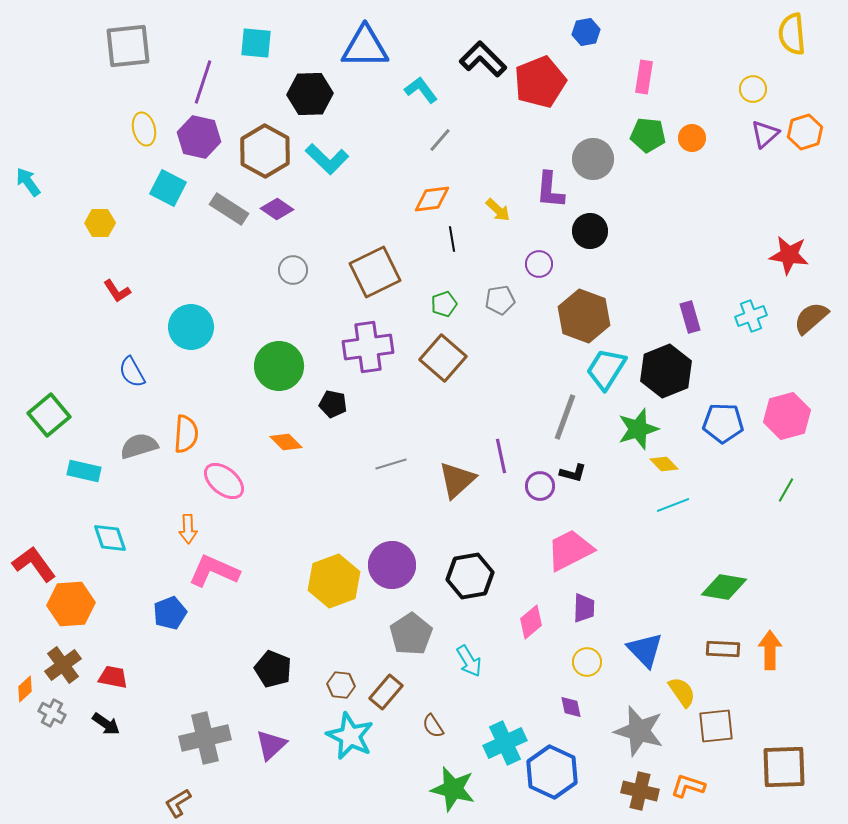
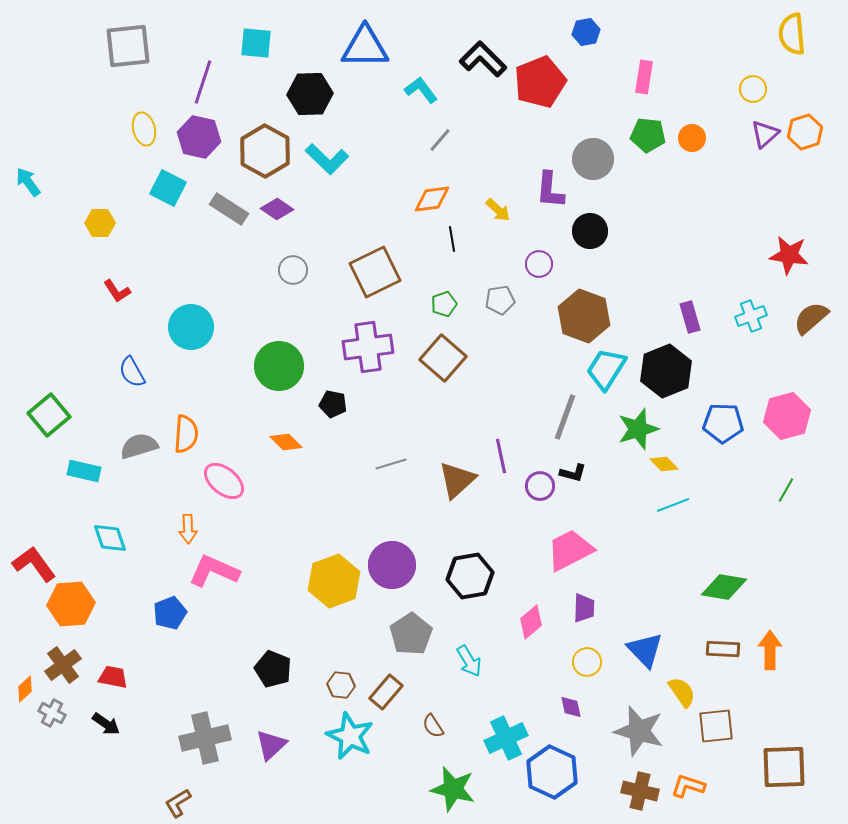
cyan cross at (505, 743): moved 1 px right, 5 px up
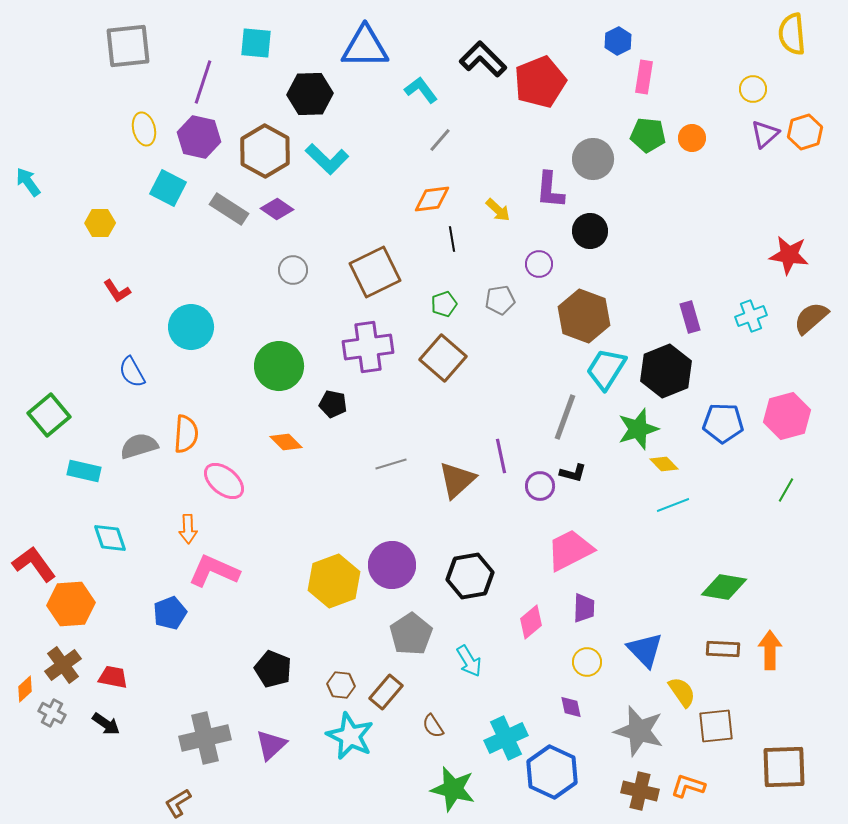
blue hexagon at (586, 32): moved 32 px right, 9 px down; rotated 16 degrees counterclockwise
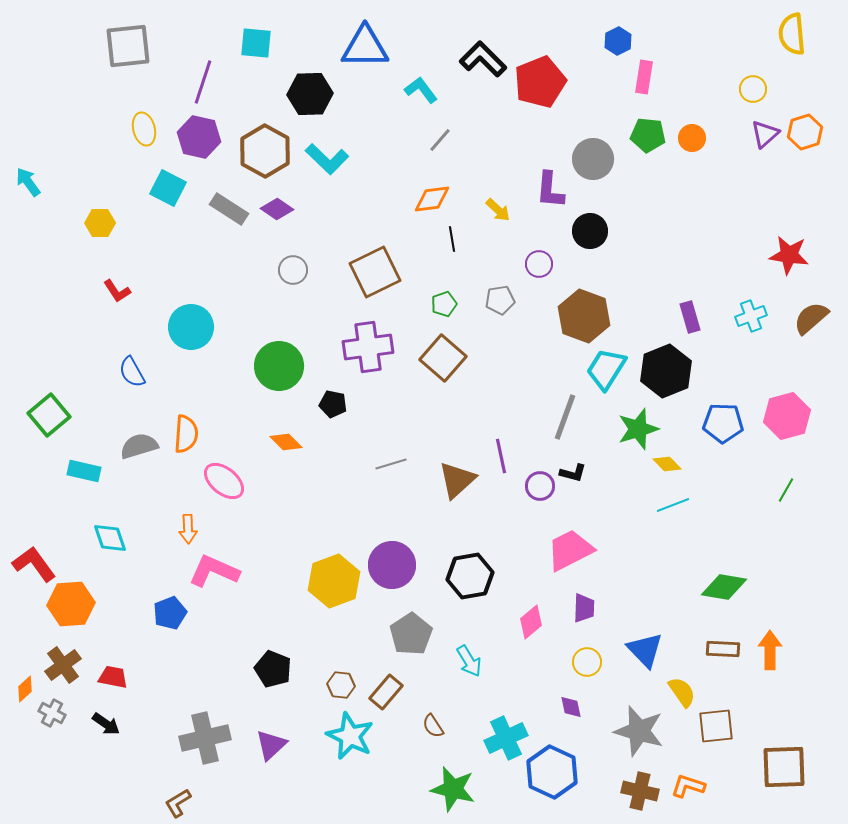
yellow diamond at (664, 464): moved 3 px right
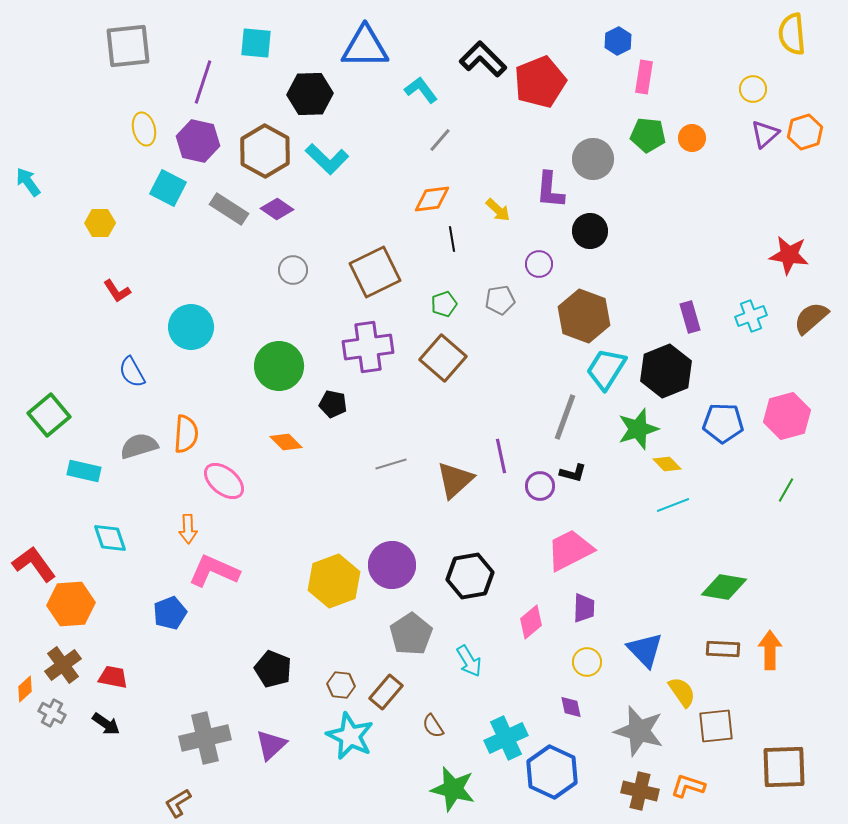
purple hexagon at (199, 137): moved 1 px left, 4 px down
brown triangle at (457, 480): moved 2 px left
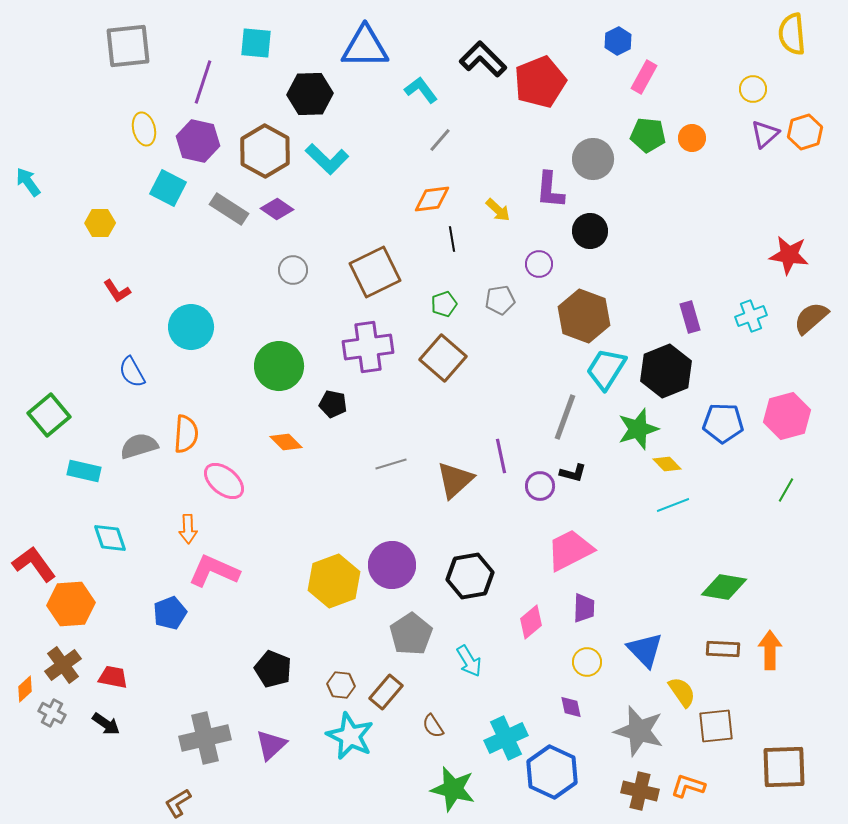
pink rectangle at (644, 77): rotated 20 degrees clockwise
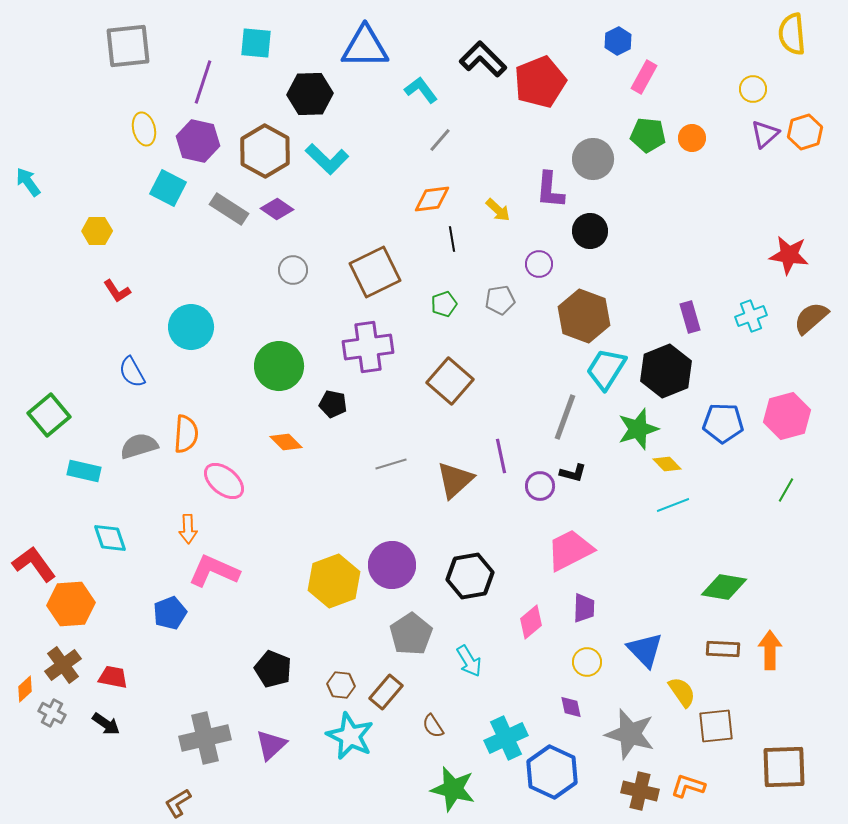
yellow hexagon at (100, 223): moved 3 px left, 8 px down
brown square at (443, 358): moved 7 px right, 23 px down
gray star at (639, 731): moved 9 px left, 3 px down
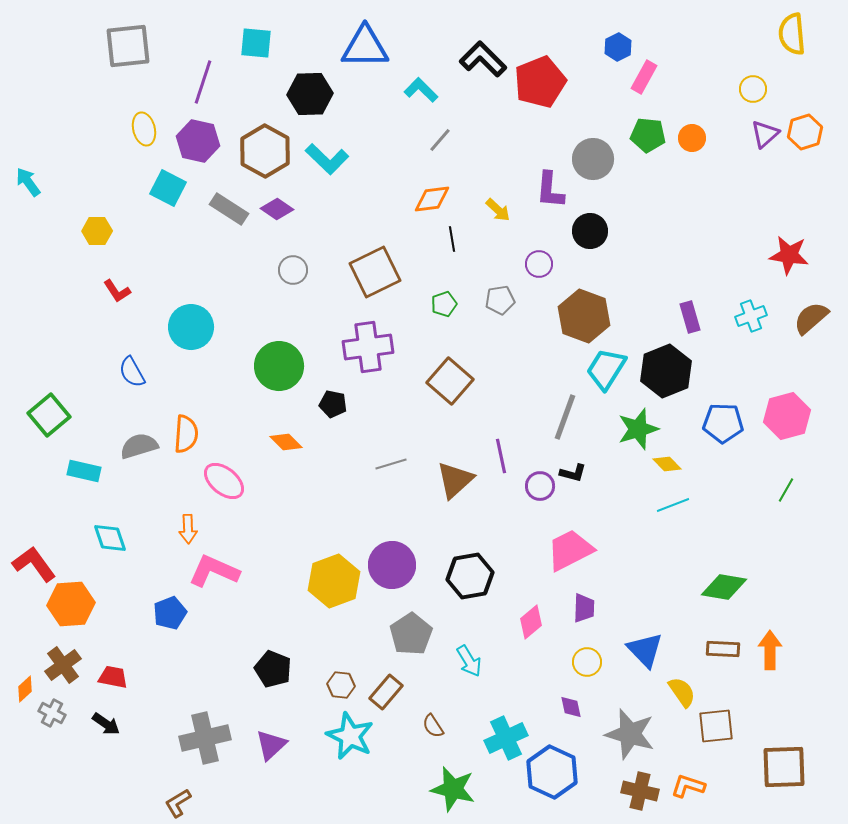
blue hexagon at (618, 41): moved 6 px down
cyan L-shape at (421, 90): rotated 8 degrees counterclockwise
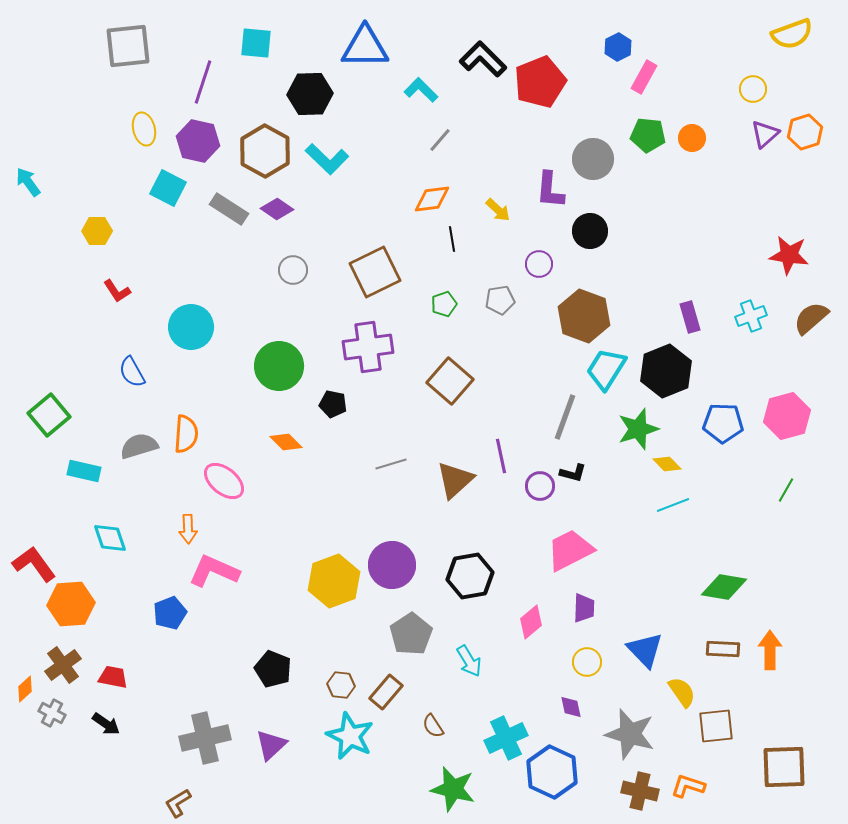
yellow semicircle at (792, 34): rotated 105 degrees counterclockwise
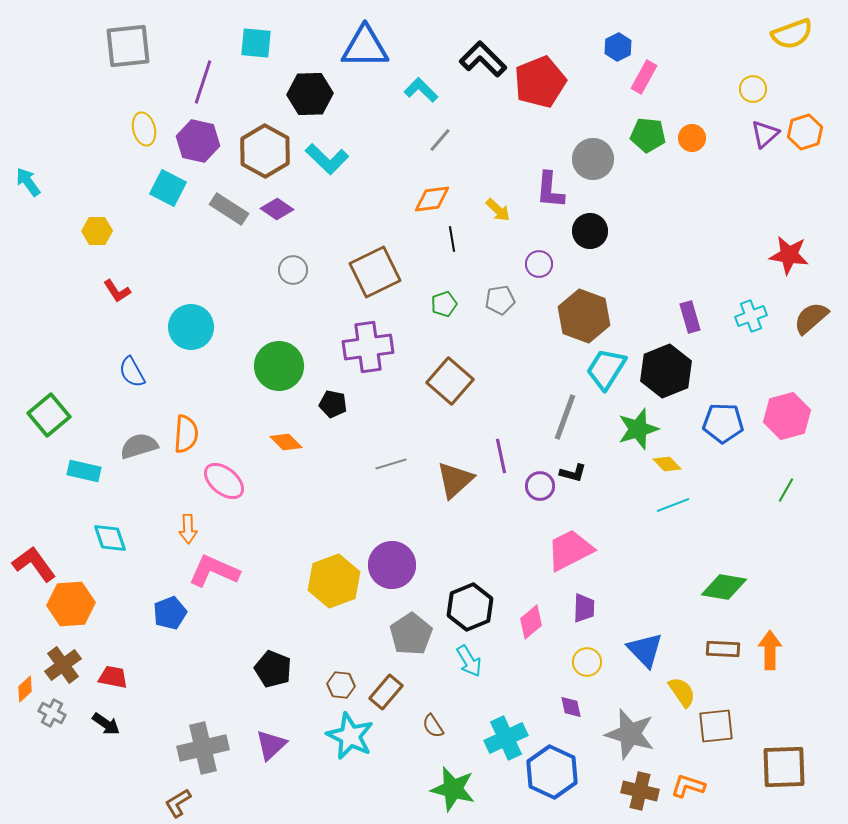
black hexagon at (470, 576): moved 31 px down; rotated 12 degrees counterclockwise
gray cross at (205, 738): moved 2 px left, 10 px down
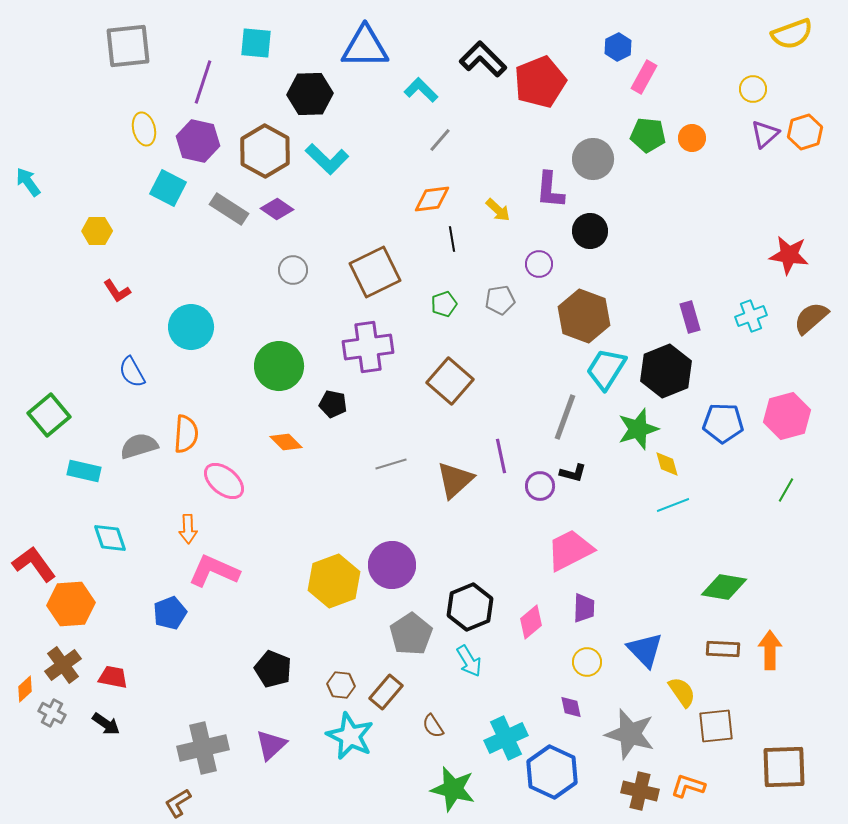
yellow diamond at (667, 464): rotated 28 degrees clockwise
